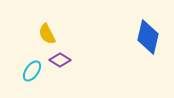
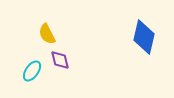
blue diamond: moved 4 px left
purple diamond: rotated 45 degrees clockwise
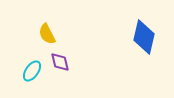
purple diamond: moved 2 px down
